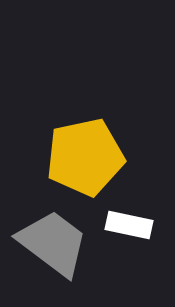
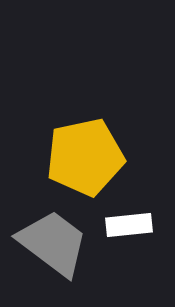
white rectangle: rotated 18 degrees counterclockwise
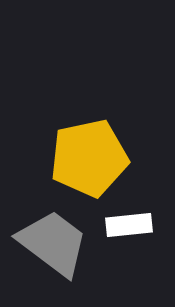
yellow pentagon: moved 4 px right, 1 px down
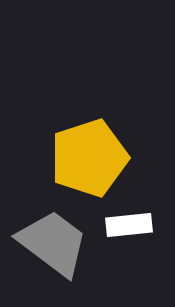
yellow pentagon: rotated 6 degrees counterclockwise
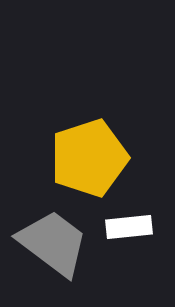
white rectangle: moved 2 px down
